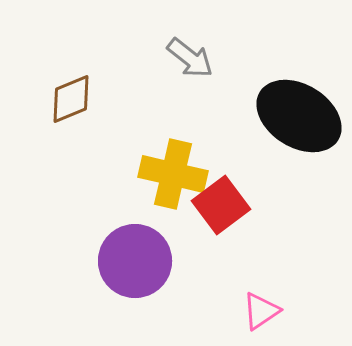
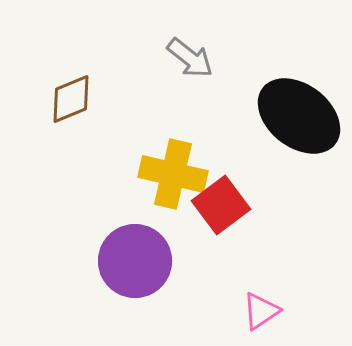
black ellipse: rotated 6 degrees clockwise
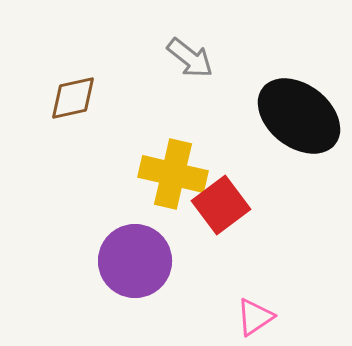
brown diamond: moved 2 px right, 1 px up; rotated 10 degrees clockwise
pink triangle: moved 6 px left, 6 px down
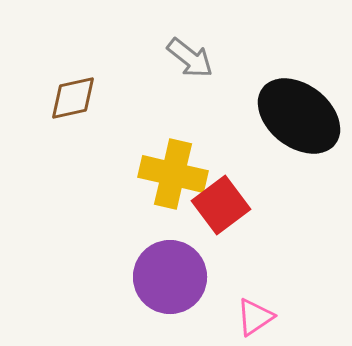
purple circle: moved 35 px right, 16 px down
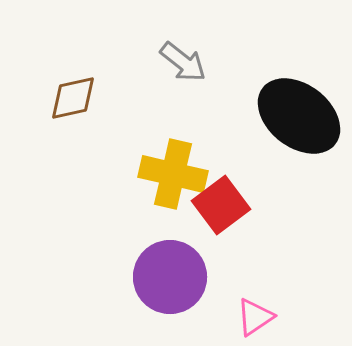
gray arrow: moved 7 px left, 4 px down
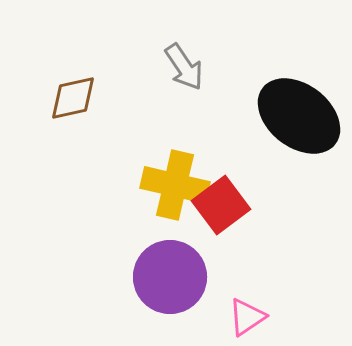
gray arrow: moved 1 px right, 5 px down; rotated 18 degrees clockwise
yellow cross: moved 2 px right, 11 px down
pink triangle: moved 8 px left
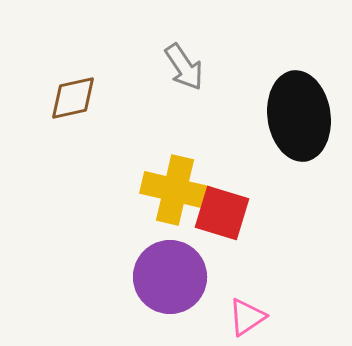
black ellipse: rotated 44 degrees clockwise
yellow cross: moved 5 px down
red square: moved 1 px right, 8 px down; rotated 36 degrees counterclockwise
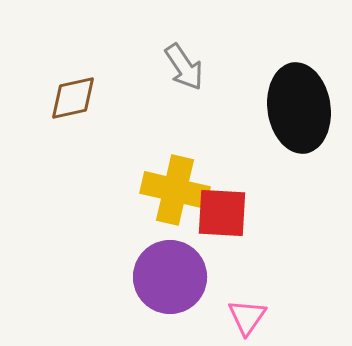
black ellipse: moved 8 px up
red square: rotated 14 degrees counterclockwise
pink triangle: rotated 21 degrees counterclockwise
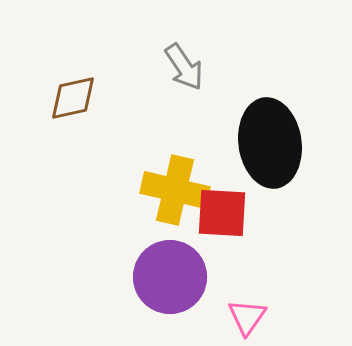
black ellipse: moved 29 px left, 35 px down
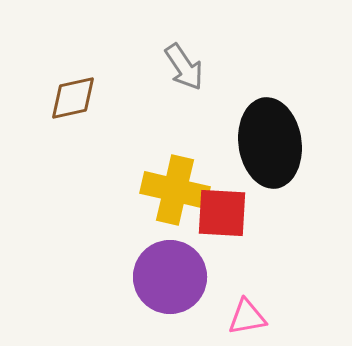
pink triangle: rotated 45 degrees clockwise
